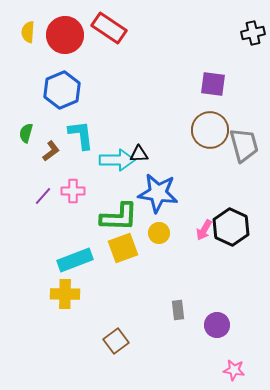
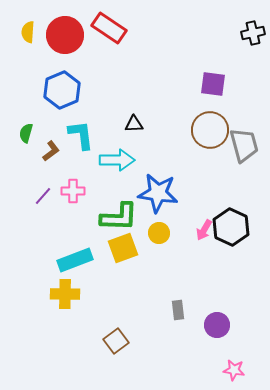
black triangle: moved 5 px left, 30 px up
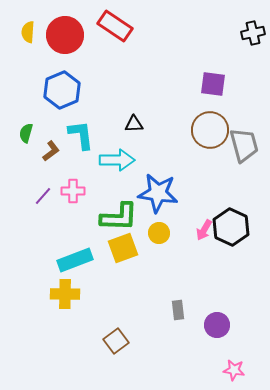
red rectangle: moved 6 px right, 2 px up
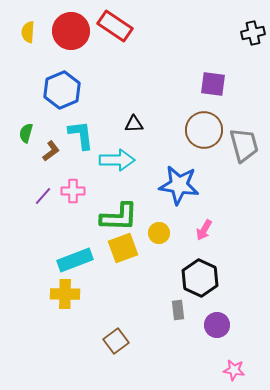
red circle: moved 6 px right, 4 px up
brown circle: moved 6 px left
blue star: moved 21 px right, 8 px up
black hexagon: moved 31 px left, 51 px down
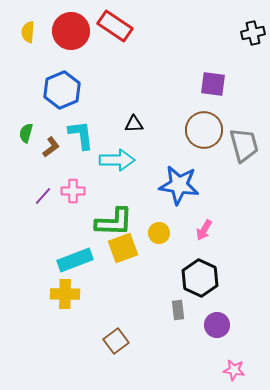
brown L-shape: moved 4 px up
green L-shape: moved 5 px left, 5 px down
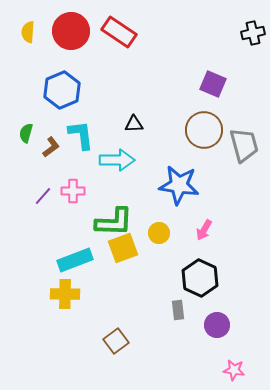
red rectangle: moved 4 px right, 6 px down
purple square: rotated 16 degrees clockwise
